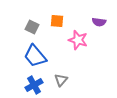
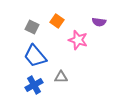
orange square: rotated 32 degrees clockwise
gray triangle: moved 3 px up; rotated 48 degrees clockwise
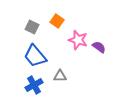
purple semicircle: moved 25 px down; rotated 152 degrees counterclockwise
gray triangle: moved 1 px left, 1 px up
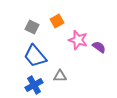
orange square: rotated 24 degrees clockwise
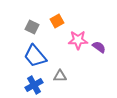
pink star: rotated 18 degrees counterclockwise
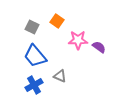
orange square: rotated 24 degrees counterclockwise
gray triangle: rotated 24 degrees clockwise
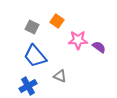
blue cross: moved 6 px left, 1 px down
